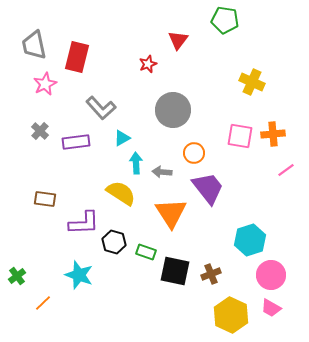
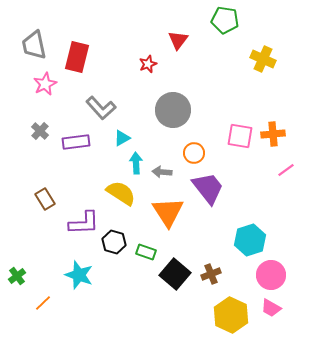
yellow cross: moved 11 px right, 23 px up
brown rectangle: rotated 50 degrees clockwise
orange triangle: moved 3 px left, 1 px up
black square: moved 3 px down; rotated 28 degrees clockwise
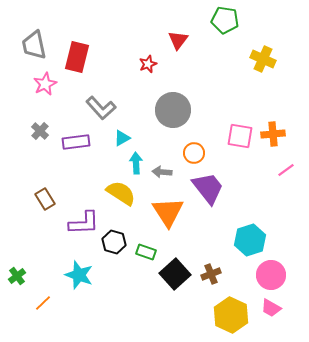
black square: rotated 8 degrees clockwise
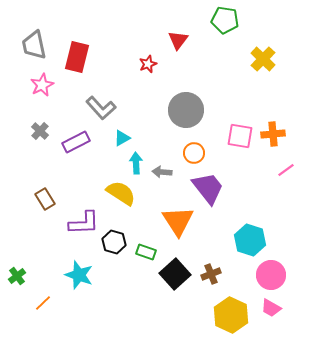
yellow cross: rotated 20 degrees clockwise
pink star: moved 3 px left, 1 px down
gray circle: moved 13 px right
purple rectangle: rotated 20 degrees counterclockwise
orange triangle: moved 10 px right, 9 px down
cyan hexagon: rotated 24 degrees counterclockwise
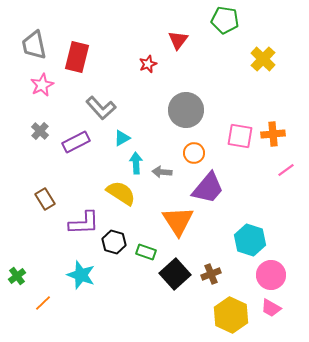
purple trapezoid: rotated 78 degrees clockwise
cyan star: moved 2 px right
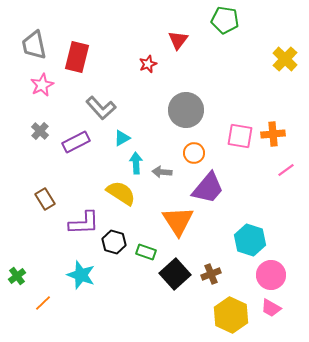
yellow cross: moved 22 px right
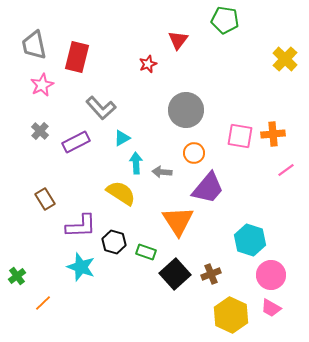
purple L-shape: moved 3 px left, 3 px down
cyan star: moved 8 px up
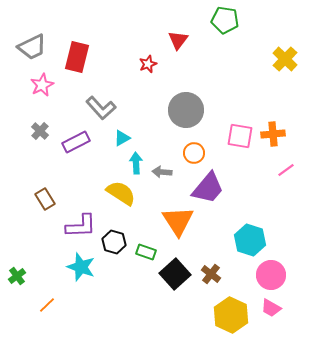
gray trapezoid: moved 2 px left, 2 px down; rotated 104 degrees counterclockwise
brown cross: rotated 30 degrees counterclockwise
orange line: moved 4 px right, 2 px down
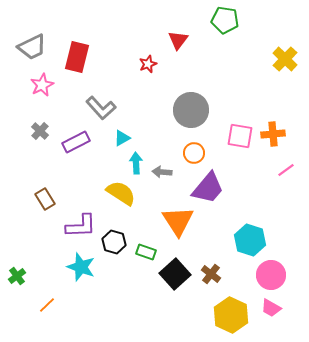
gray circle: moved 5 px right
